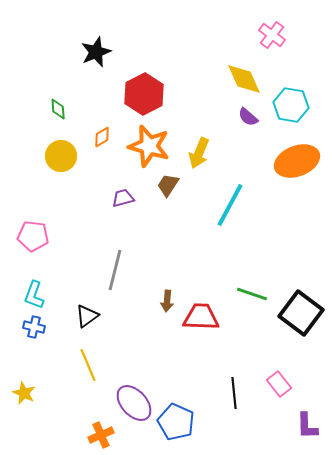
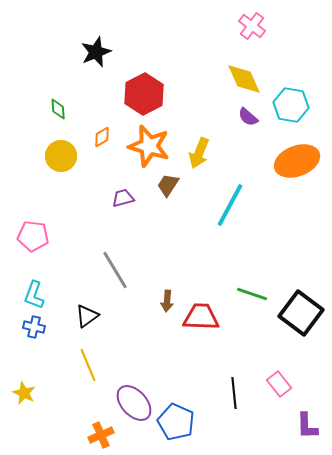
pink cross: moved 20 px left, 9 px up
gray line: rotated 45 degrees counterclockwise
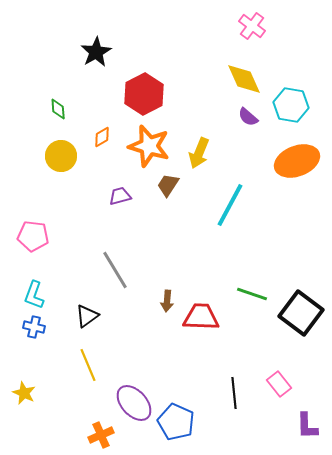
black star: rotated 8 degrees counterclockwise
purple trapezoid: moved 3 px left, 2 px up
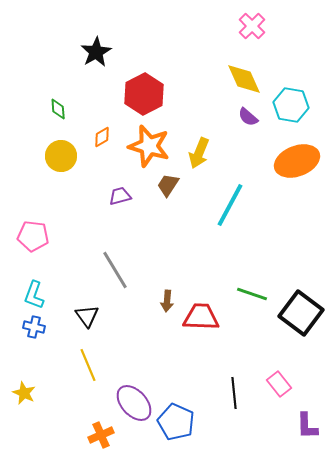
pink cross: rotated 8 degrees clockwise
black triangle: rotated 30 degrees counterclockwise
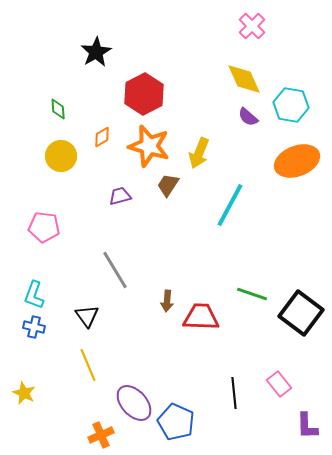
pink pentagon: moved 11 px right, 9 px up
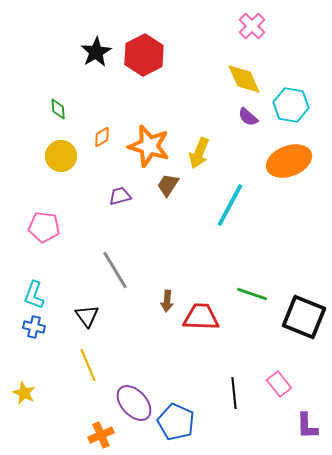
red hexagon: moved 39 px up
orange ellipse: moved 8 px left
black square: moved 3 px right, 4 px down; rotated 15 degrees counterclockwise
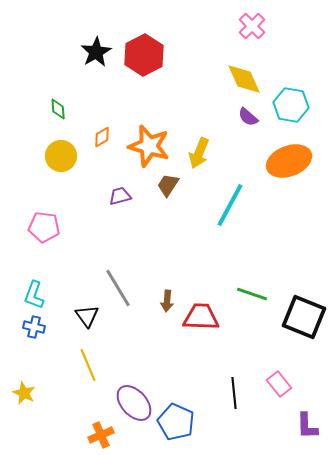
gray line: moved 3 px right, 18 px down
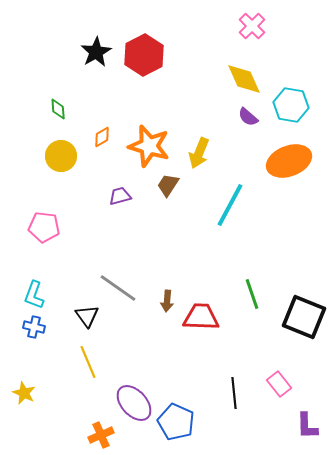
gray line: rotated 24 degrees counterclockwise
green line: rotated 52 degrees clockwise
yellow line: moved 3 px up
